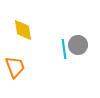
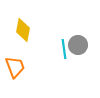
yellow diamond: rotated 20 degrees clockwise
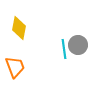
yellow diamond: moved 4 px left, 2 px up
